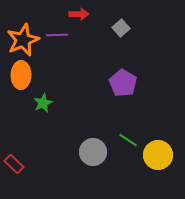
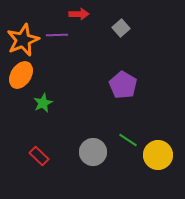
orange ellipse: rotated 32 degrees clockwise
purple pentagon: moved 2 px down
red rectangle: moved 25 px right, 8 px up
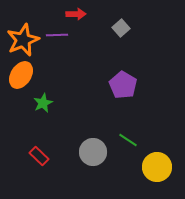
red arrow: moved 3 px left
yellow circle: moved 1 px left, 12 px down
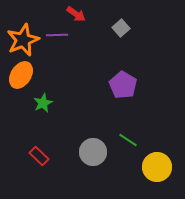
red arrow: rotated 36 degrees clockwise
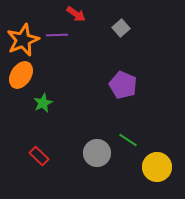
purple pentagon: rotated 8 degrees counterclockwise
gray circle: moved 4 px right, 1 px down
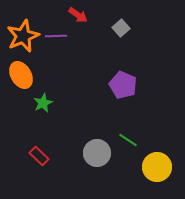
red arrow: moved 2 px right, 1 px down
purple line: moved 1 px left, 1 px down
orange star: moved 4 px up
orange ellipse: rotated 64 degrees counterclockwise
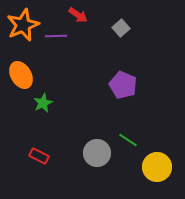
orange star: moved 11 px up
red rectangle: rotated 18 degrees counterclockwise
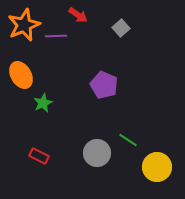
orange star: moved 1 px right
purple pentagon: moved 19 px left
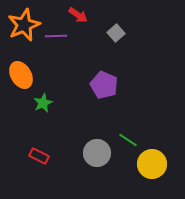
gray square: moved 5 px left, 5 px down
yellow circle: moved 5 px left, 3 px up
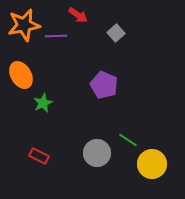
orange star: rotated 12 degrees clockwise
